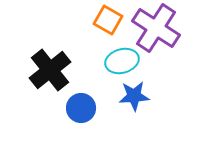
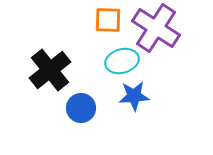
orange square: rotated 28 degrees counterclockwise
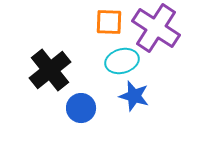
orange square: moved 1 px right, 2 px down
blue star: rotated 20 degrees clockwise
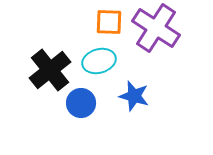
cyan ellipse: moved 23 px left
blue circle: moved 5 px up
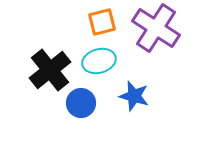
orange square: moved 7 px left; rotated 16 degrees counterclockwise
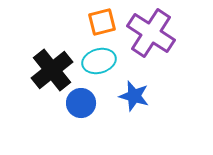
purple cross: moved 5 px left, 5 px down
black cross: moved 2 px right
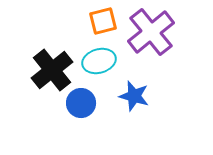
orange square: moved 1 px right, 1 px up
purple cross: moved 1 px up; rotated 18 degrees clockwise
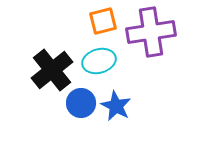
purple cross: rotated 30 degrees clockwise
blue star: moved 18 px left, 10 px down; rotated 12 degrees clockwise
